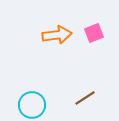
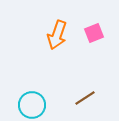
orange arrow: rotated 116 degrees clockwise
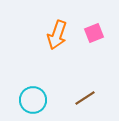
cyan circle: moved 1 px right, 5 px up
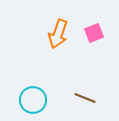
orange arrow: moved 1 px right, 1 px up
brown line: rotated 55 degrees clockwise
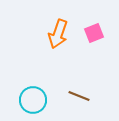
brown line: moved 6 px left, 2 px up
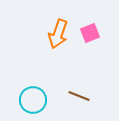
pink square: moved 4 px left
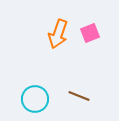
cyan circle: moved 2 px right, 1 px up
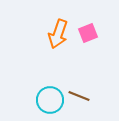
pink square: moved 2 px left
cyan circle: moved 15 px right, 1 px down
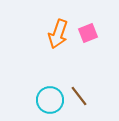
brown line: rotated 30 degrees clockwise
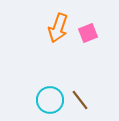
orange arrow: moved 6 px up
brown line: moved 1 px right, 4 px down
